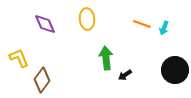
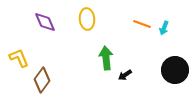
purple diamond: moved 2 px up
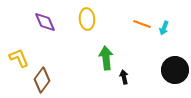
black arrow: moved 1 px left, 2 px down; rotated 112 degrees clockwise
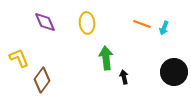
yellow ellipse: moved 4 px down
black circle: moved 1 px left, 2 px down
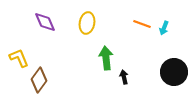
yellow ellipse: rotated 15 degrees clockwise
brown diamond: moved 3 px left
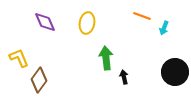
orange line: moved 8 px up
black circle: moved 1 px right
